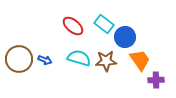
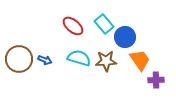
cyan rectangle: rotated 12 degrees clockwise
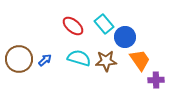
blue arrow: rotated 64 degrees counterclockwise
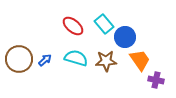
cyan semicircle: moved 3 px left
purple cross: rotated 14 degrees clockwise
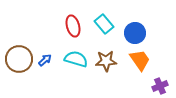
red ellipse: rotated 35 degrees clockwise
blue circle: moved 10 px right, 4 px up
cyan semicircle: moved 1 px down
purple cross: moved 4 px right, 6 px down; rotated 35 degrees counterclockwise
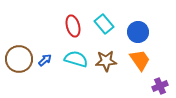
blue circle: moved 3 px right, 1 px up
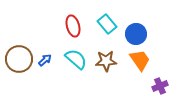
cyan rectangle: moved 3 px right
blue circle: moved 2 px left, 2 px down
cyan semicircle: rotated 25 degrees clockwise
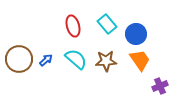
blue arrow: moved 1 px right
